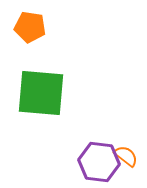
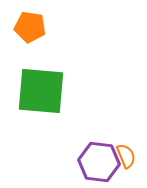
green square: moved 2 px up
orange semicircle: rotated 30 degrees clockwise
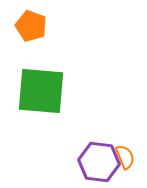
orange pentagon: moved 1 px right, 1 px up; rotated 12 degrees clockwise
orange semicircle: moved 1 px left, 1 px down
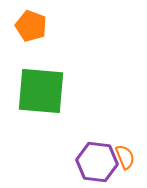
purple hexagon: moved 2 px left
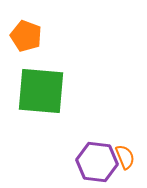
orange pentagon: moved 5 px left, 10 px down
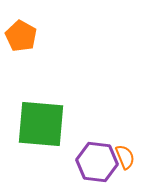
orange pentagon: moved 5 px left; rotated 8 degrees clockwise
green square: moved 33 px down
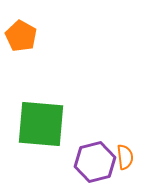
orange semicircle: rotated 15 degrees clockwise
purple hexagon: moved 2 px left; rotated 21 degrees counterclockwise
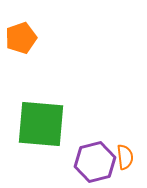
orange pentagon: moved 2 px down; rotated 24 degrees clockwise
